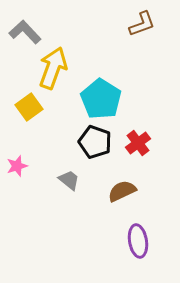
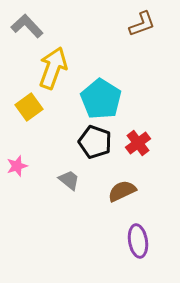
gray L-shape: moved 2 px right, 6 px up
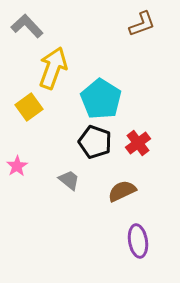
pink star: rotated 15 degrees counterclockwise
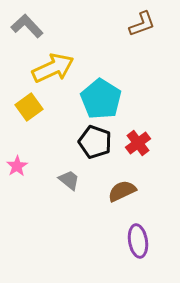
yellow arrow: rotated 45 degrees clockwise
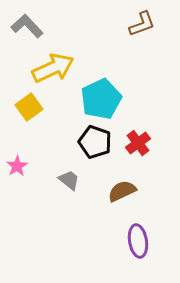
cyan pentagon: rotated 15 degrees clockwise
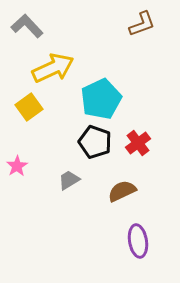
gray trapezoid: rotated 70 degrees counterclockwise
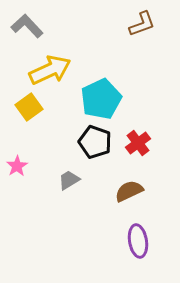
yellow arrow: moved 3 px left, 2 px down
brown semicircle: moved 7 px right
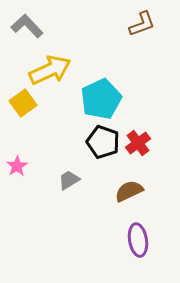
yellow square: moved 6 px left, 4 px up
black pentagon: moved 8 px right
purple ellipse: moved 1 px up
